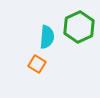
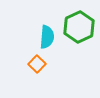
orange square: rotated 12 degrees clockwise
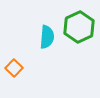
orange square: moved 23 px left, 4 px down
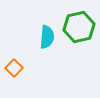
green hexagon: rotated 12 degrees clockwise
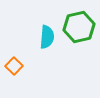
orange square: moved 2 px up
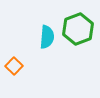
green hexagon: moved 1 px left, 2 px down; rotated 8 degrees counterclockwise
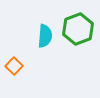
cyan semicircle: moved 2 px left, 1 px up
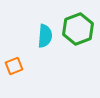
orange square: rotated 24 degrees clockwise
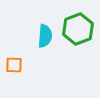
orange square: moved 1 px up; rotated 24 degrees clockwise
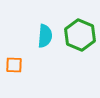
green hexagon: moved 2 px right, 6 px down; rotated 16 degrees counterclockwise
